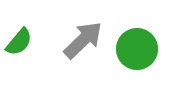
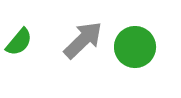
green circle: moved 2 px left, 2 px up
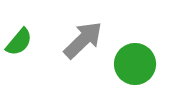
green circle: moved 17 px down
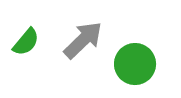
green semicircle: moved 7 px right
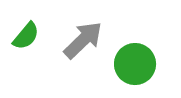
green semicircle: moved 6 px up
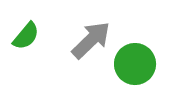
gray arrow: moved 8 px right
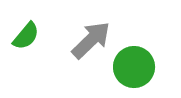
green circle: moved 1 px left, 3 px down
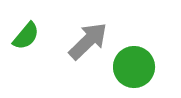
gray arrow: moved 3 px left, 1 px down
